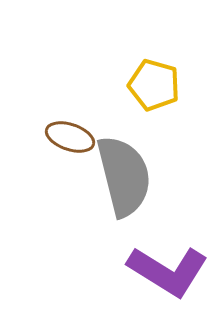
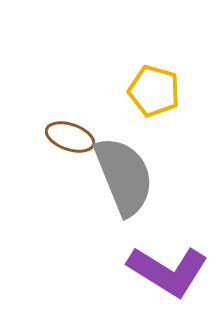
yellow pentagon: moved 6 px down
gray semicircle: rotated 8 degrees counterclockwise
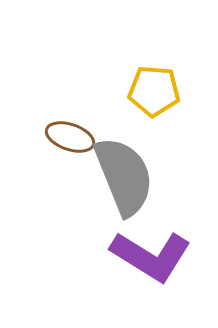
yellow pentagon: rotated 12 degrees counterclockwise
purple L-shape: moved 17 px left, 15 px up
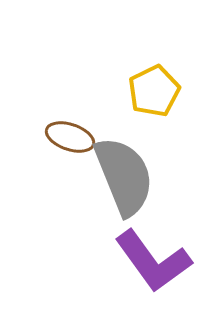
yellow pentagon: rotated 30 degrees counterclockwise
purple L-shape: moved 2 px right, 5 px down; rotated 22 degrees clockwise
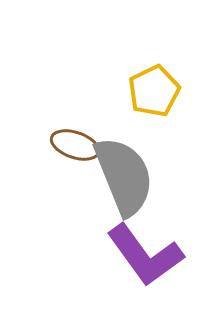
brown ellipse: moved 5 px right, 8 px down
purple L-shape: moved 8 px left, 6 px up
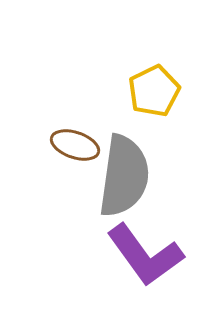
gray semicircle: rotated 30 degrees clockwise
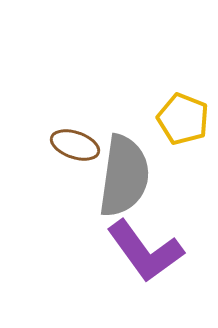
yellow pentagon: moved 29 px right, 28 px down; rotated 24 degrees counterclockwise
purple L-shape: moved 4 px up
